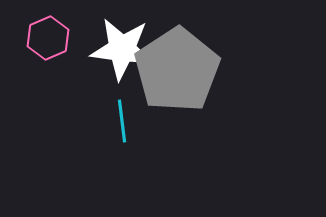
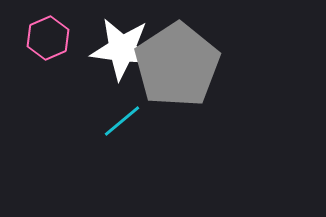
gray pentagon: moved 5 px up
cyan line: rotated 57 degrees clockwise
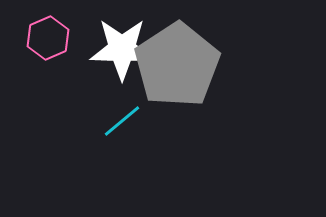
white star: rotated 6 degrees counterclockwise
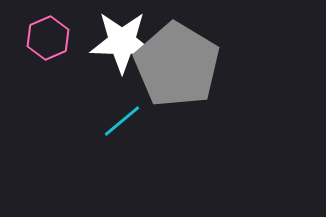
white star: moved 7 px up
gray pentagon: rotated 8 degrees counterclockwise
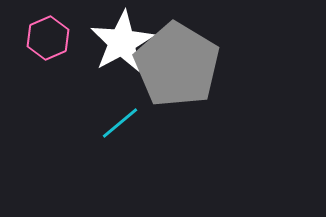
white star: rotated 30 degrees counterclockwise
cyan line: moved 2 px left, 2 px down
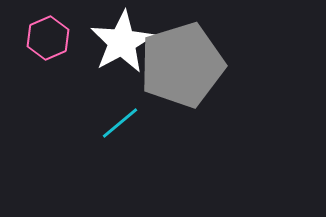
gray pentagon: moved 5 px right; rotated 24 degrees clockwise
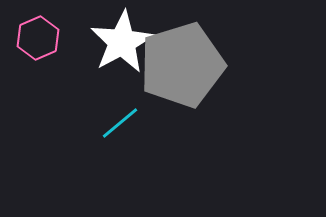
pink hexagon: moved 10 px left
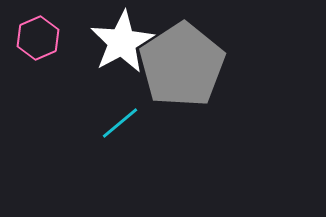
gray pentagon: rotated 16 degrees counterclockwise
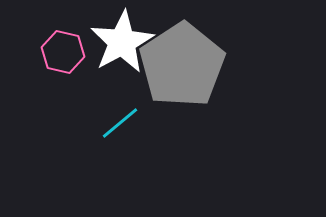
pink hexagon: moved 25 px right, 14 px down; rotated 24 degrees counterclockwise
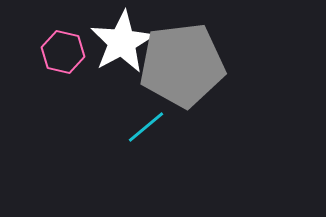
gray pentagon: rotated 26 degrees clockwise
cyan line: moved 26 px right, 4 px down
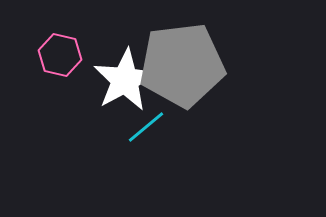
white star: moved 3 px right, 38 px down
pink hexagon: moved 3 px left, 3 px down
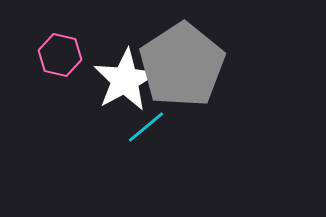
gray pentagon: rotated 26 degrees counterclockwise
